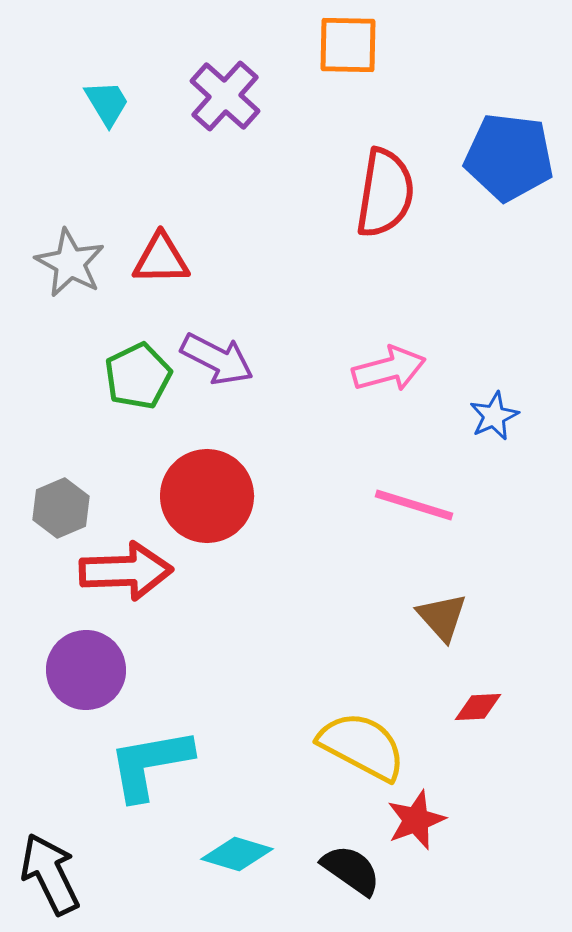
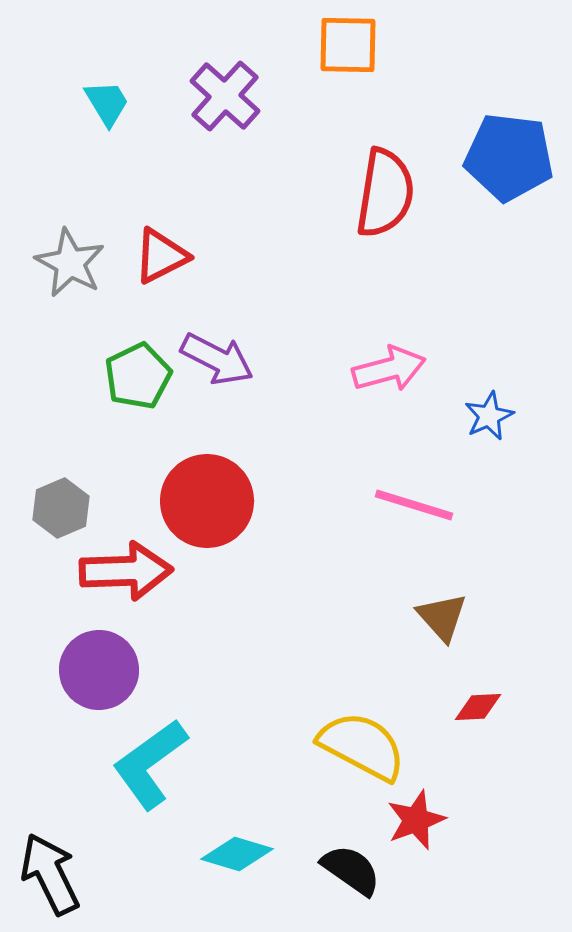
red triangle: moved 3 px up; rotated 26 degrees counterclockwise
blue star: moved 5 px left
red circle: moved 5 px down
purple circle: moved 13 px right
cyan L-shape: rotated 26 degrees counterclockwise
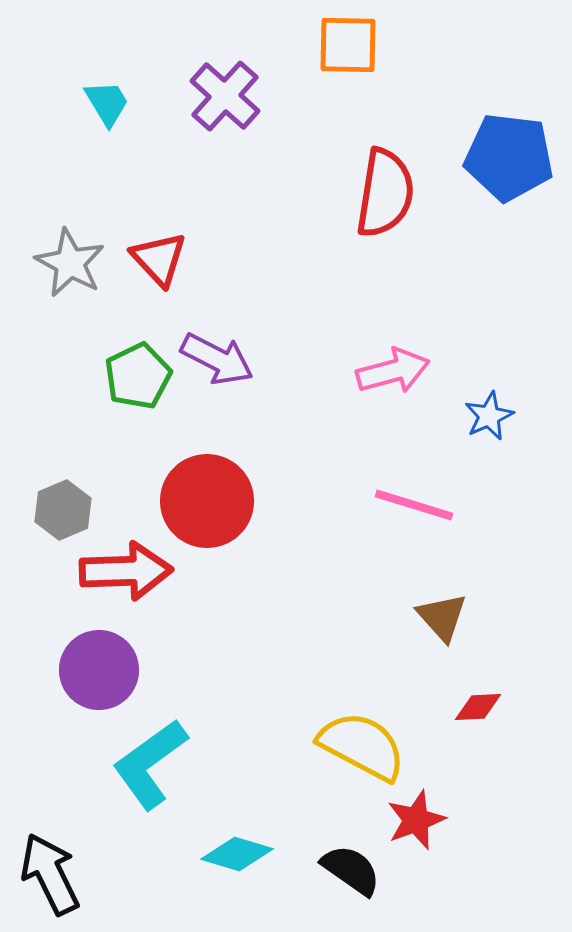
red triangle: moved 2 px left, 3 px down; rotated 46 degrees counterclockwise
pink arrow: moved 4 px right, 2 px down
gray hexagon: moved 2 px right, 2 px down
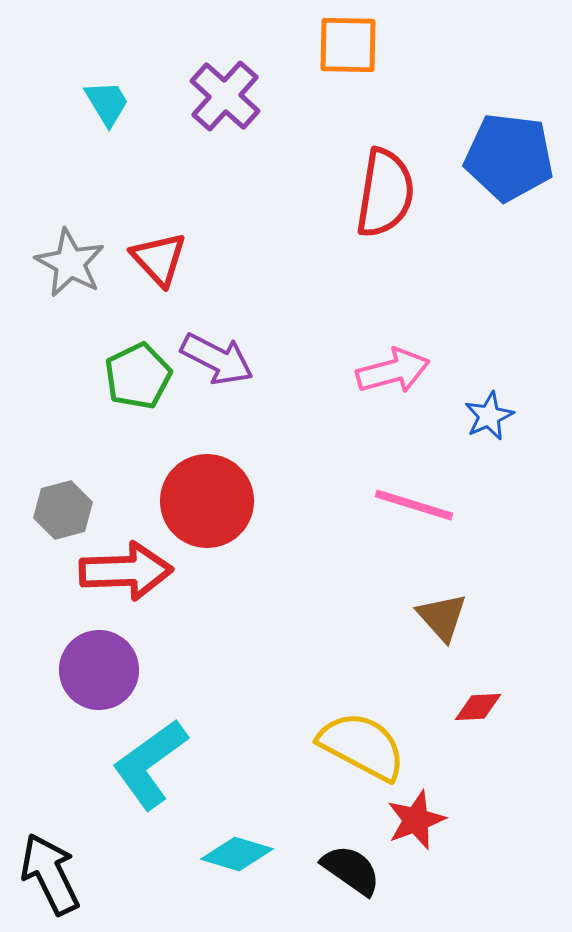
gray hexagon: rotated 8 degrees clockwise
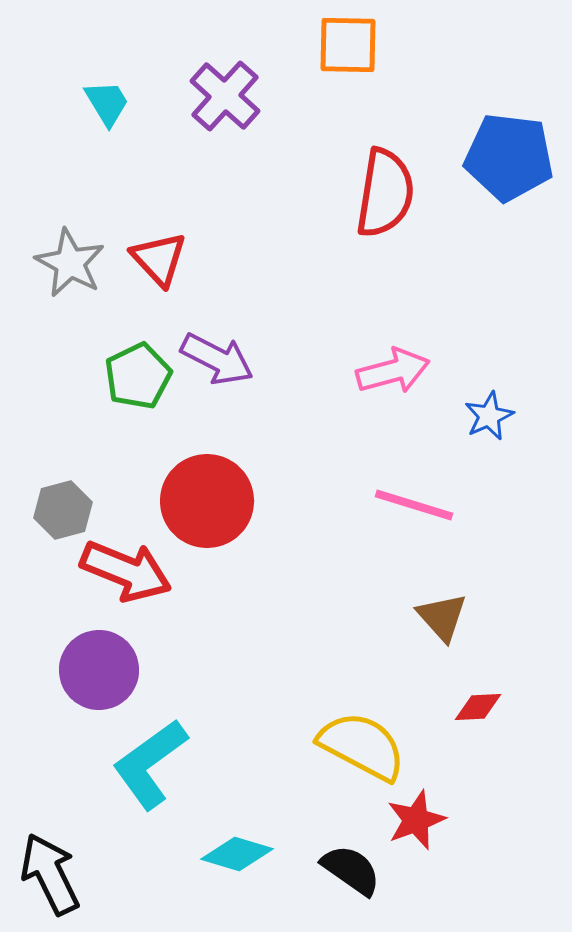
red arrow: rotated 24 degrees clockwise
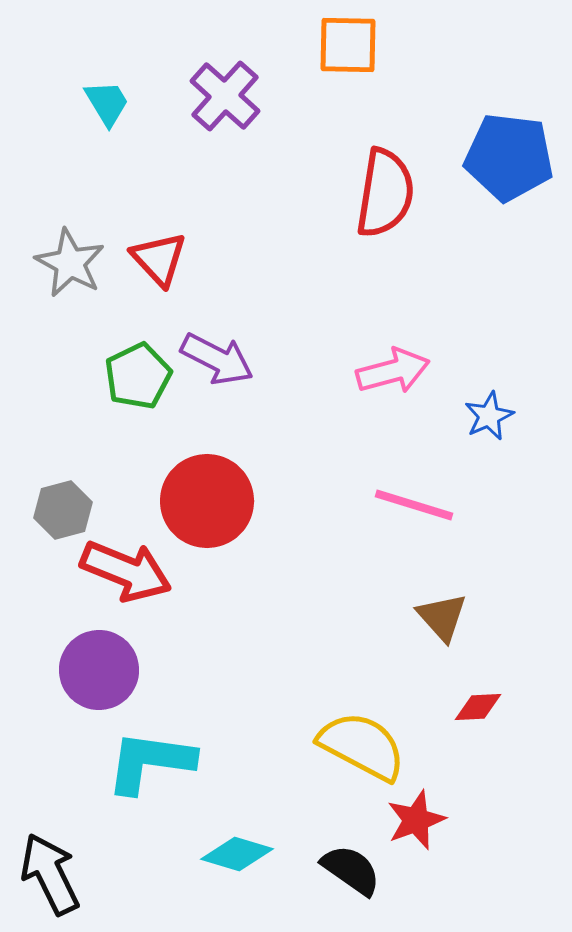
cyan L-shape: moved 2 px up; rotated 44 degrees clockwise
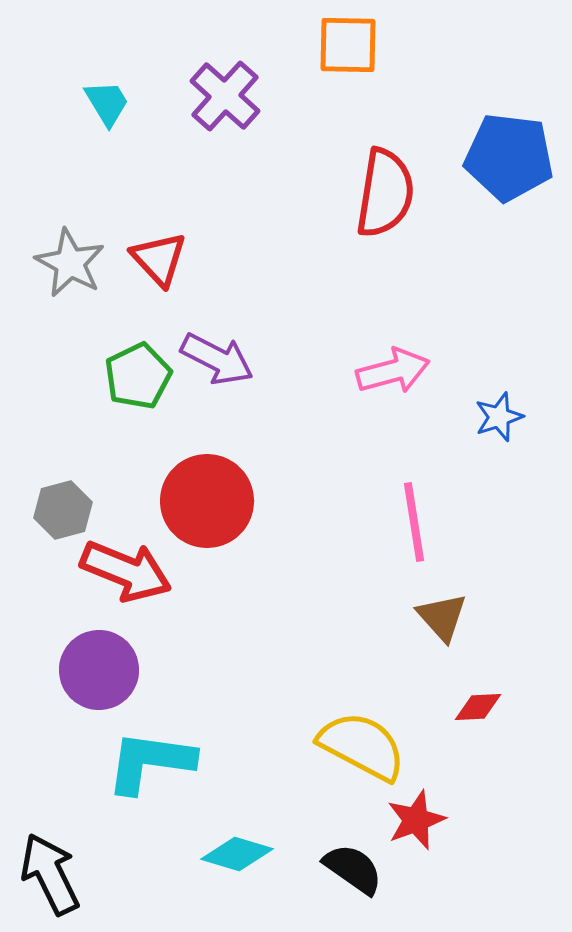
blue star: moved 10 px right, 1 px down; rotated 6 degrees clockwise
pink line: moved 17 px down; rotated 64 degrees clockwise
black semicircle: moved 2 px right, 1 px up
